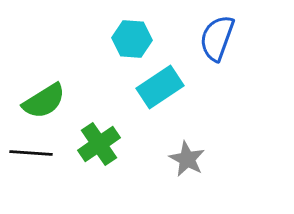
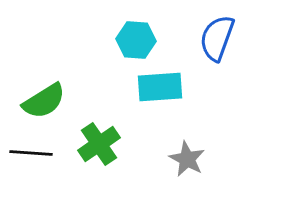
cyan hexagon: moved 4 px right, 1 px down
cyan rectangle: rotated 30 degrees clockwise
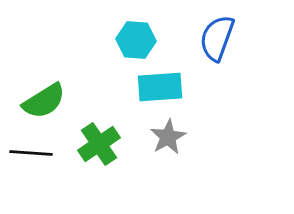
gray star: moved 19 px left, 22 px up; rotated 15 degrees clockwise
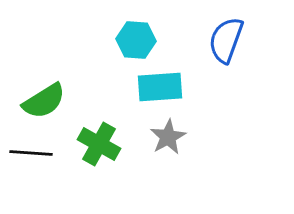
blue semicircle: moved 9 px right, 2 px down
green cross: rotated 27 degrees counterclockwise
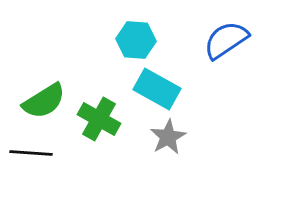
blue semicircle: rotated 36 degrees clockwise
cyan rectangle: moved 3 px left, 2 px down; rotated 33 degrees clockwise
green cross: moved 25 px up
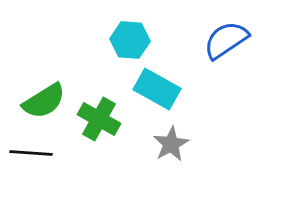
cyan hexagon: moved 6 px left
gray star: moved 3 px right, 7 px down
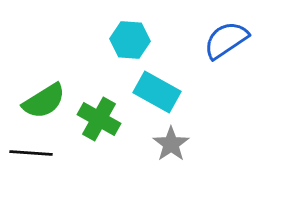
cyan rectangle: moved 3 px down
gray star: rotated 6 degrees counterclockwise
